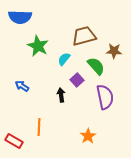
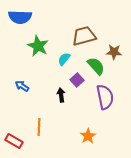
brown star: moved 1 px down
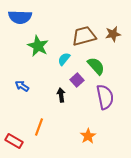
brown star: moved 1 px left, 18 px up; rotated 14 degrees counterclockwise
orange line: rotated 18 degrees clockwise
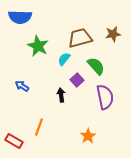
brown trapezoid: moved 4 px left, 2 px down
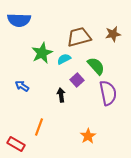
blue semicircle: moved 1 px left, 3 px down
brown trapezoid: moved 1 px left, 1 px up
green star: moved 4 px right, 7 px down; rotated 20 degrees clockwise
cyan semicircle: rotated 24 degrees clockwise
purple semicircle: moved 3 px right, 4 px up
red rectangle: moved 2 px right, 3 px down
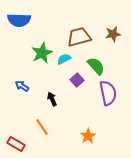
black arrow: moved 9 px left, 4 px down; rotated 16 degrees counterclockwise
orange line: moved 3 px right; rotated 54 degrees counterclockwise
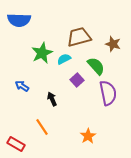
brown star: moved 10 px down; rotated 28 degrees clockwise
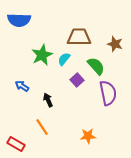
brown trapezoid: rotated 15 degrees clockwise
brown star: moved 2 px right
green star: moved 2 px down
cyan semicircle: rotated 24 degrees counterclockwise
black arrow: moved 4 px left, 1 px down
orange star: rotated 28 degrees clockwise
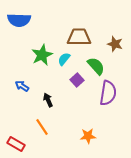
purple semicircle: rotated 20 degrees clockwise
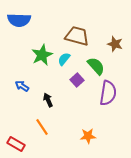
brown trapezoid: moved 2 px left, 1 px up; rotated 15 degrees clockwise
